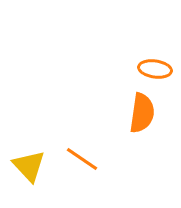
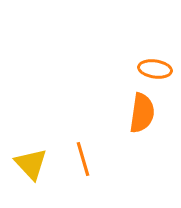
orange line: moved 1 px right; rotated 40 degrees clockwise
yellow triangle: moved 2 px right, 2 px up
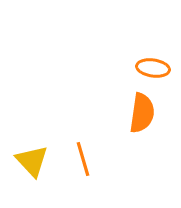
orange ellipse: moved 2 px left, 1 px up
yellow triangle: moved 1 px right, 3 px up
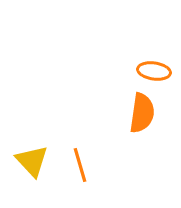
orange ellipse: moved 1 px right, 3 px down
orange line: moved 3 px left, 6 px down
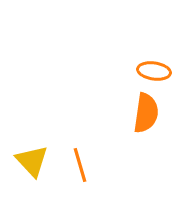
orange semicircle: moved 4 px right
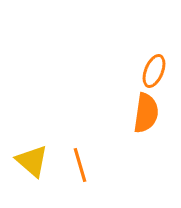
orange ellipse: rotated 76 degrees counterclockwise
yellow triangle: rotated 6 degrees counterclockwise
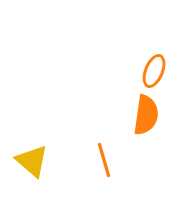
orange semicircle: moved 2 px down
orange line: moved 24 px right, 5 px up
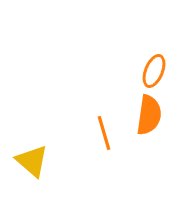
orange semicircle: moved 3 px right
orange line: moved 27 px up
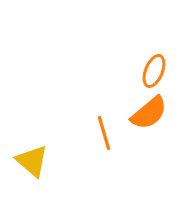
orange semicircle: moved 2 px up; rotated 42 degrees clockwise
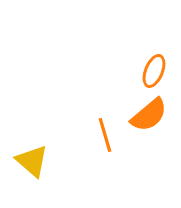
orange semicircle: moved 2 px down
orange line: moved 1 px right, 2 px down
